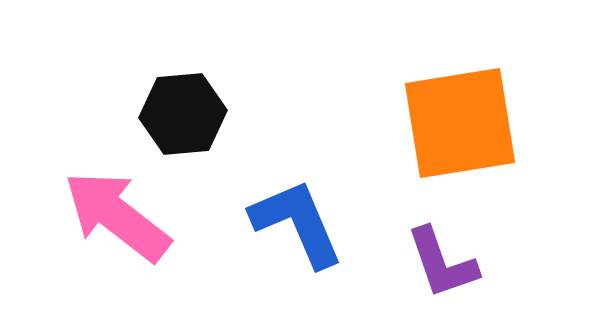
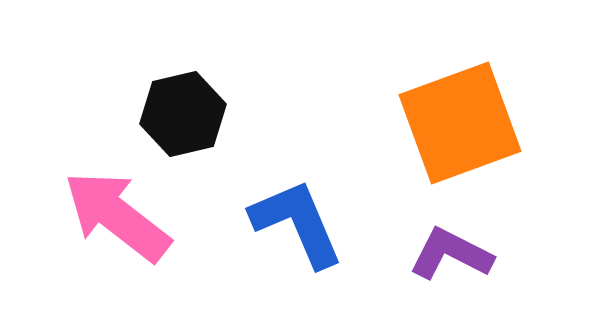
black hexagon: rotated 8 degrees counterclockwise
orange square: rotated 11 degrees counterclockwise
purple L-shape: moved 9 px right, 9 px up; rotated 136 degrees clockwise
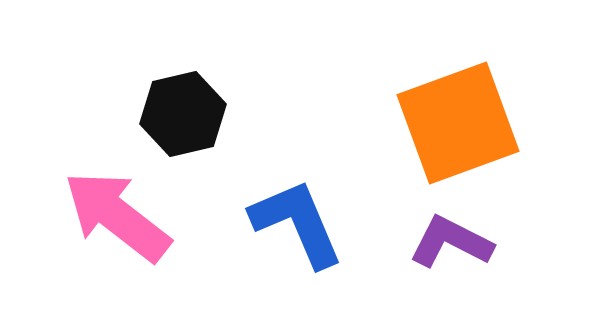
orange square: moved 2 px left
purple L-shape: moved 12 px up
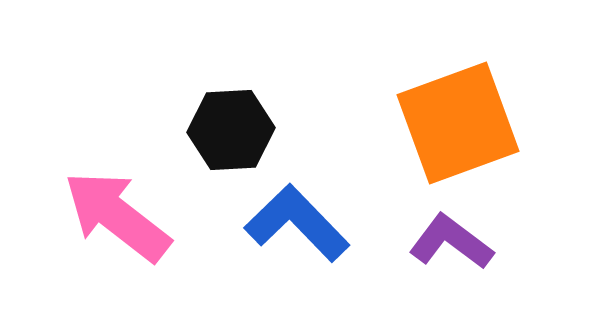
black hexagon: moved 48 px right, 16 px down; rotated 10 degrees clockwise
blue L-shape: rotated 21 degrees counterclockwise
purple L-shape: rotated 10 degrees clockwise
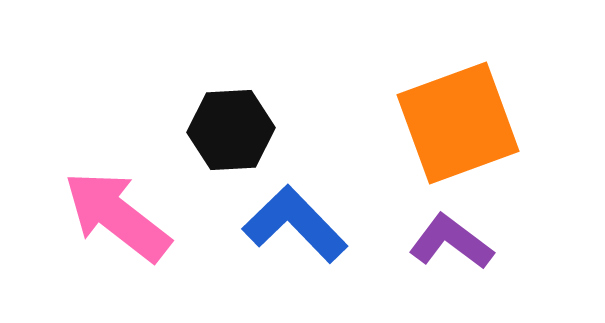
blue L-shape: moved 2 px left, 1 px down
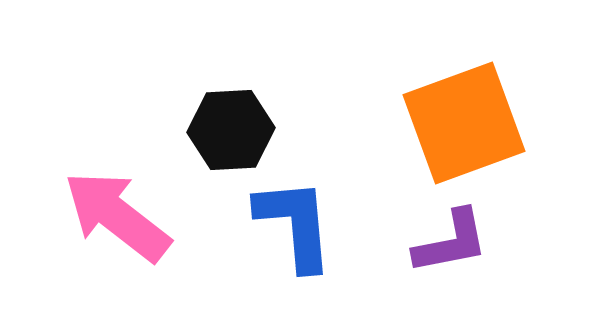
orange square: moved 6 px right
blue L-shape: rotated 39 degrees clockwise
purple L-shape: rotated 132 degrees clockwise
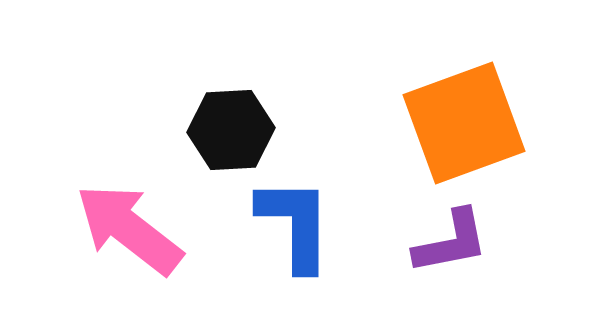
pink arrow: moved 12 px right, 13 px down
blue L-shape: rotated 5 degrees clockwise
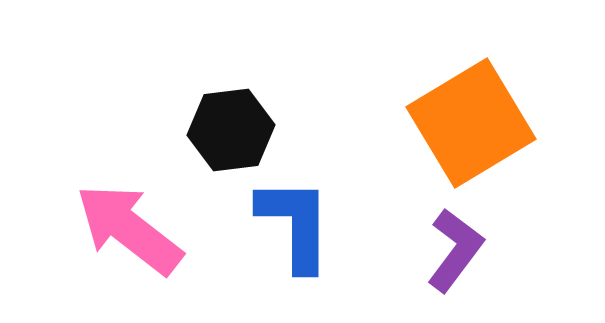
orange square: moved 7 px right; rotated 11 degrees counterclockwise
black hexagon: rotated 4 degrees counterclockwise
purple L-shape: moved 4 px right, 8 px down; rotated 42 degrees counterclockwise
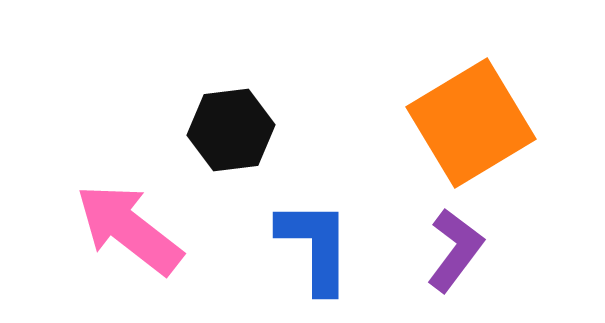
blue L-shape: moved 20 px right, 22 px down
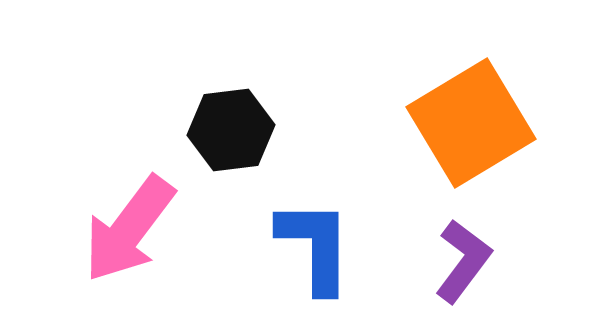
pink arrow: rotated 91 degrees counterclockwise
purple L-shape: moved 8 px right, 11 px down
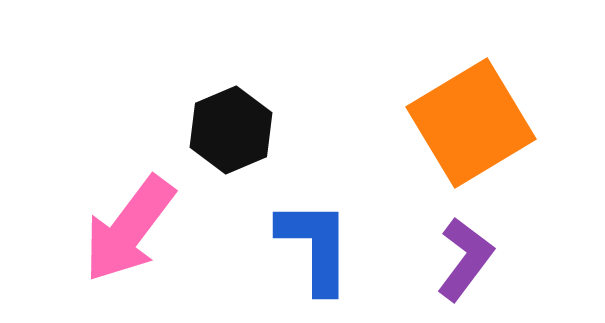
black hexagon: rotated 16 degrees counterclockwise
purple L-shape: moved 2 px right, 2 px up
